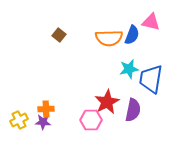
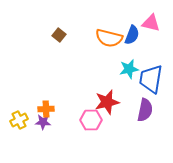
pink triangle: moved 1 px down
orange semicircle: rotated 16 degrees clockwise
red star: rotated 15 degrees clockwise
purple semicircle: moved 12 px right
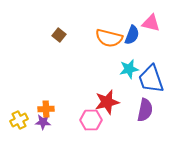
blue trapezoid: rotated 28 degrees counterclockwise
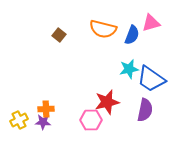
pink triangle: rotated 30 degrees counterclockwise
orange semicircle: moved 6 px left, 9 px up
blue trapezoid: rotated 36 degrees counterclockwise
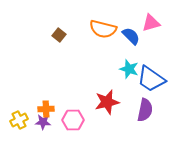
blue semicircle: moved 1 px left, 1 px down; rotated 66 degrees counterclockwise
cyan star: rotated 30 degrees clockwise
pink hexagon: moved 18 px left
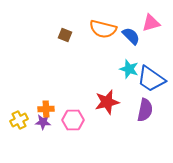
brown square: moved 6 px right; rotated 16 degrees counterclockwise
